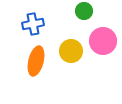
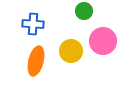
blue cross: rotated 15 degrees clockwise
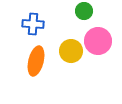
pink circle: moved 5 px left
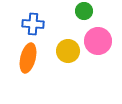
yellow circle: moved 3 px left
orange ellipse: moved 8 px left, 3 px up
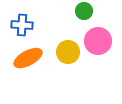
blue cross: moved 11 px left, 1 px down
yellow circle: moved 1 px down
orange ellipse: rotated 48 degrees clockwise
